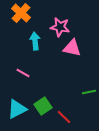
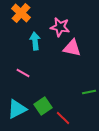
red line: moved 1 px left, 1 px down
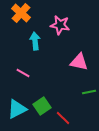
pink star: moved 2 px up
pink triangle: moved 7 px right, 14 px down
green square: moved 1 px left
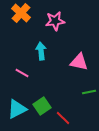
pink star: moved 5 px left, 4 px up; rotated 18 degrees counterclockwise
cyan arrow: moved 6 px right, 10 px down
pink line: moved 1 px left
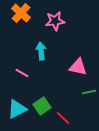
pink triangle: moved 1 px left, 5 px down
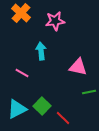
green square: rotated 12 degrees counterclockwise
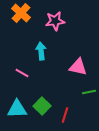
cyan triangle: rotated 25 degrees clockwise
red line: moved 2 px right, 3 px up; rotated 63 degrees clockwise
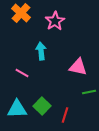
pink star: rotated 24 degrees counterclockwise
